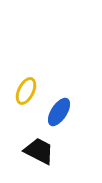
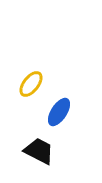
yellow ellipse: moved 5 px right, 7 px up; rotated 12 degrees clockwise
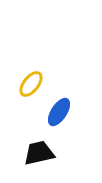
black trapezoid: moved 2 px down; rotated 40 degrees counterclockwise
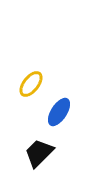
black trapezoid: rotated 32 degrees counterclockwise
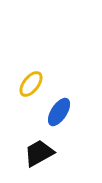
black trapezoid: rotated 16 degrees clockwise
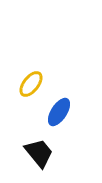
black trapezoid: rotated 80 degrees clockwise
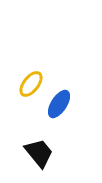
blue ellipse: moved 8 px up
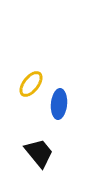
blue ellipse: rotated 28 degrees counterclockwise
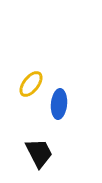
black trapezoid: rotated 12 degrees clockwise
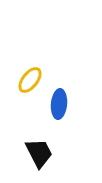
yellow ellipse: moved 1 px left, 4 px up
